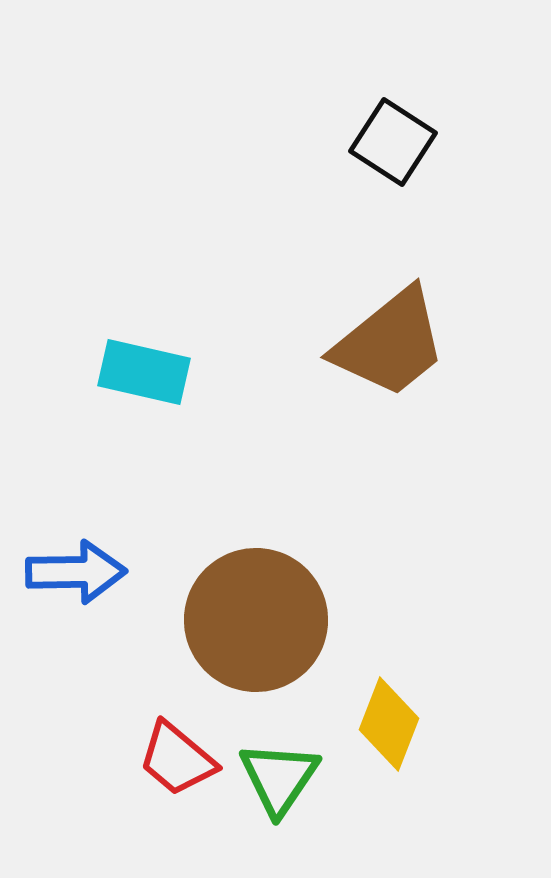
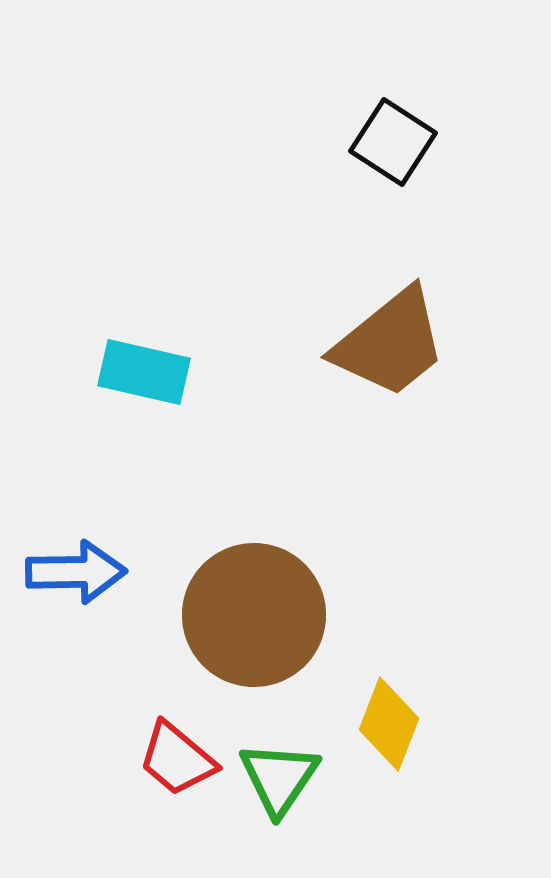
brown circle: moved 2 px left, 5 px up
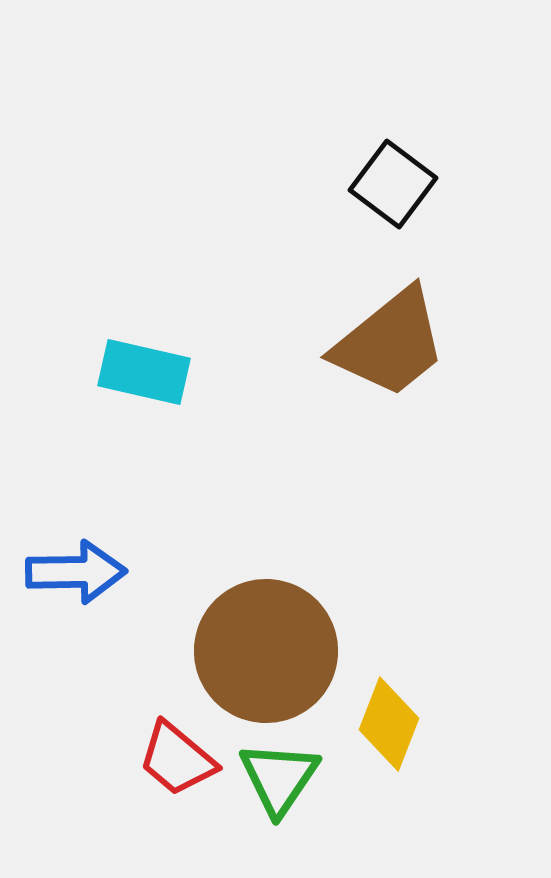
black square: moved 42 px down; rotated 4 degrees clockwise
brown circle: moved 12 px right, 36 px down
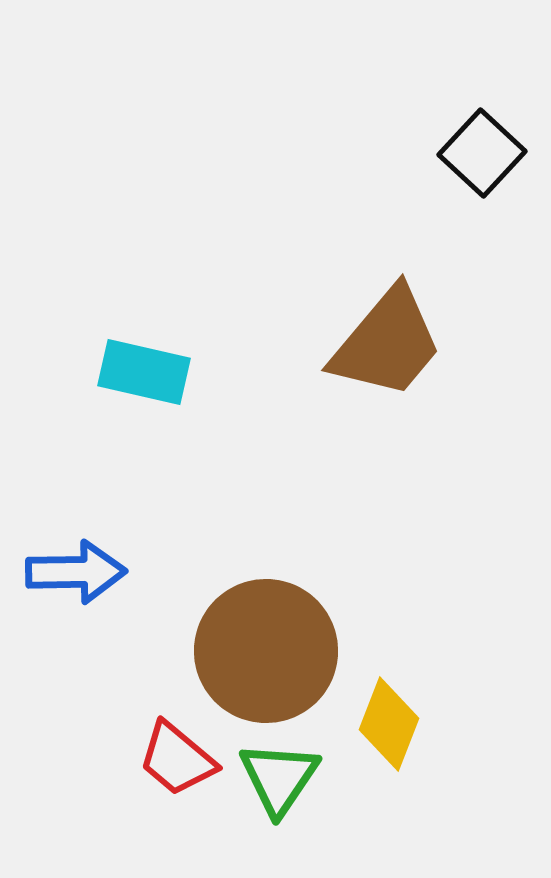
black square: moved 89 px right, 31 px up; rotated 6 degrees clockwise
brown trapezoid: moved 3 px left; rotated 11 degrees counterclockwise
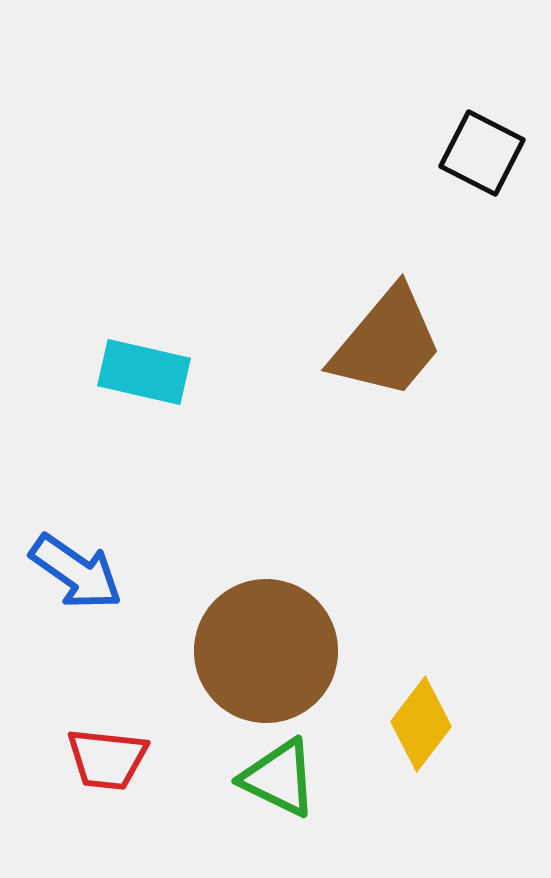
black square: rotated 16 degrees counterclockwise
blue arrow: rotated 36 degrees clockwise
yellow diamond: moved 32 px right; rotated 16 degrees clockwise
red trapezoid: moved 70 px left; rotated 34 degrees counterclockwise
green triangle: rotated 38 degrees counterclockwise
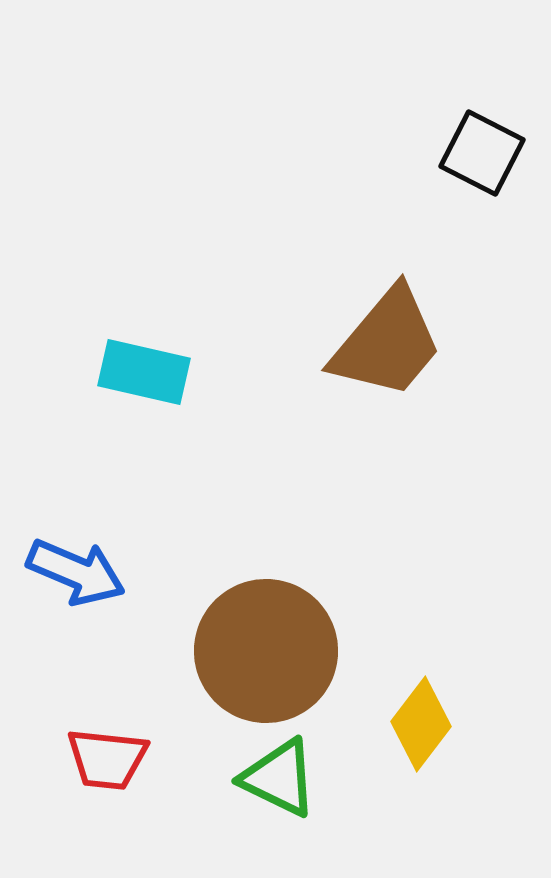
blue arrow: rotated 12 degrees counterclockwise
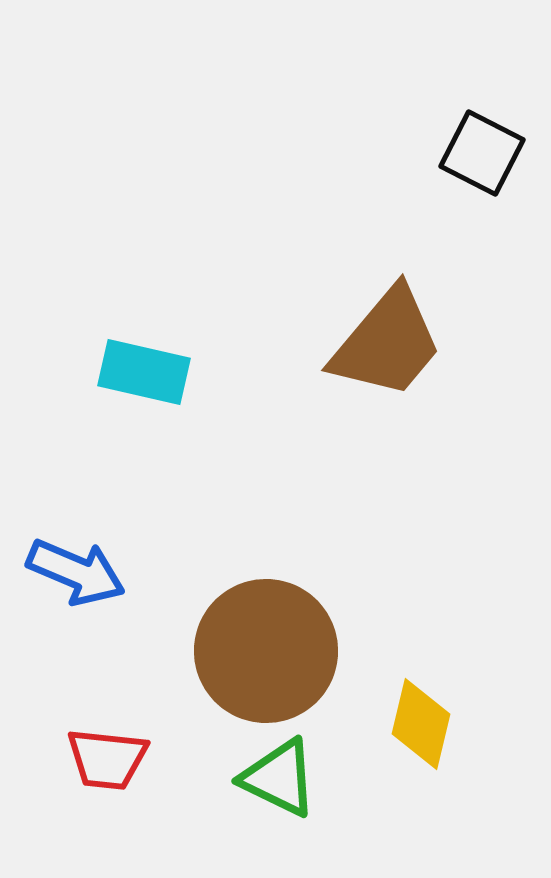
yellow diamond: rotated 24 degrees counterclockwise
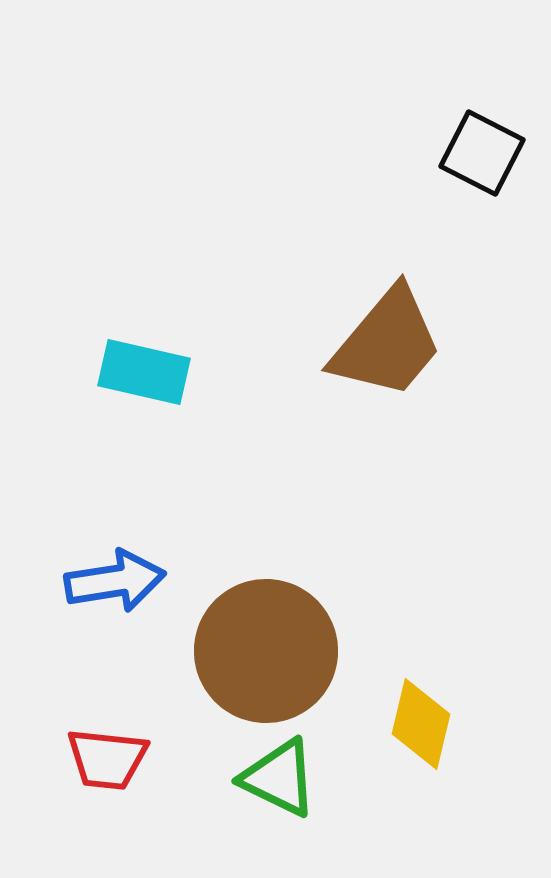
blue arrow: moved 39 px right, 9 px down; rotated 32 degrees counterclockwise
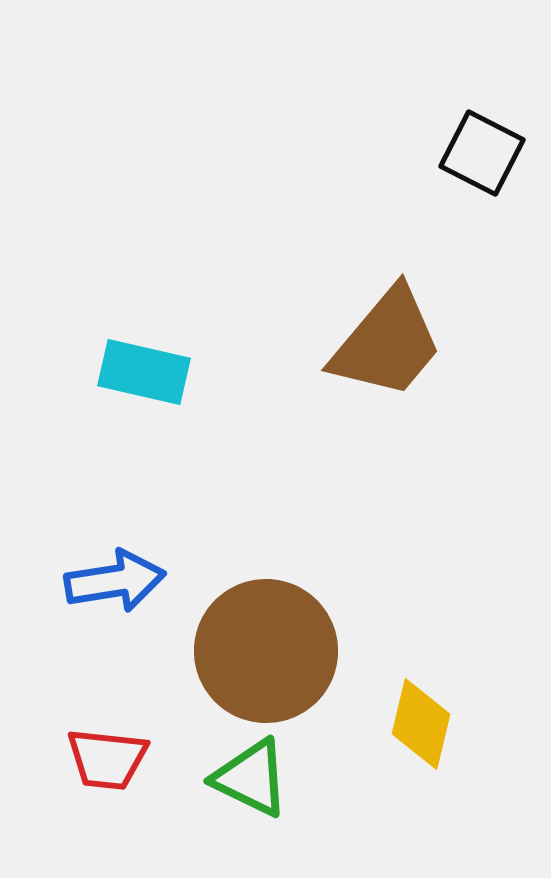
green triangle: moved 28 px left
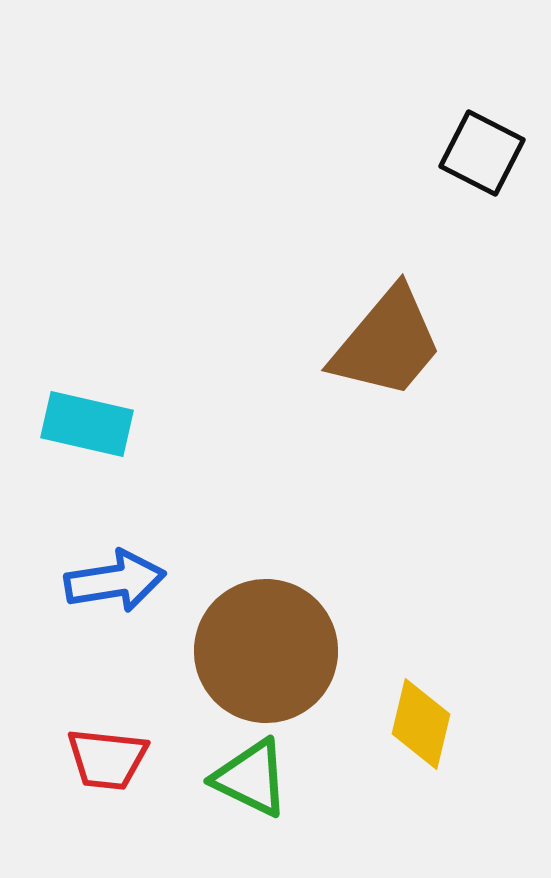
cyan rectangle: moved 57 px left, 52 px down
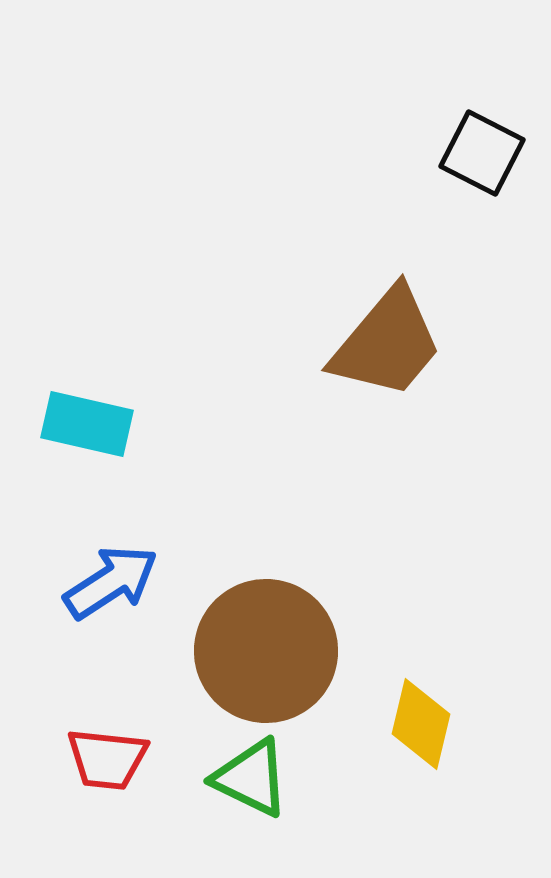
blue arrow: moved 4 px left, 1 px down; rotated 24 degrees counterclockwise
